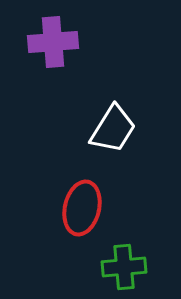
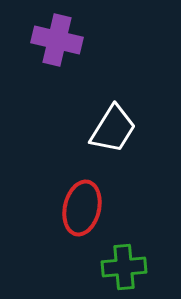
purple cross: moved 4 px right, 2 px up; rotated 18 degrees clockwise
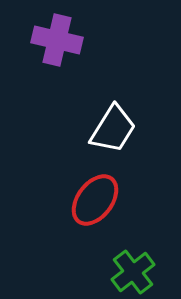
red ellipse: moved 13 px right, 8 px up; rotated 24 degrees clockwise
green cross: moved 9 px right, 5 px down; rotated 33 degrees counterclockwise
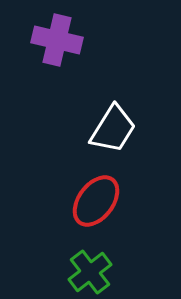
red ellipse: moved 1 px right, 1 px down
green cross: moved 43 px left
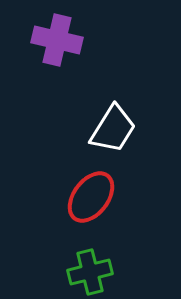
red ellipse: moved 5 px left, 4 px up
green cross: rotated 24 degrees clockwise
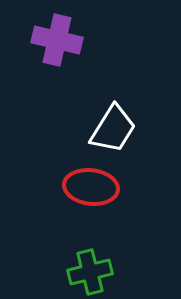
red ellipse: moved 10 px up; rotated 60 degrees clockwise
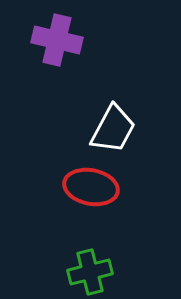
white trapezoid: rotated 4 degrees counterclockwise
red ellipse: rotated 4 degrees clockwise
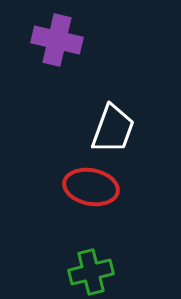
white trapezoid: rotated 8 degrees counterclockwise
green cross: moved 1 px right
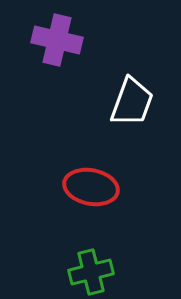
white trapezoid: moved 19 px right, 27 px up
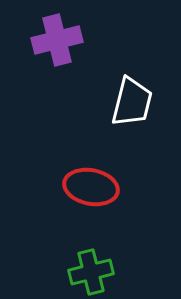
purple cross: rotated 27 degrees counterclockwise
white trapezoid: rotated 6 degrees counterclockwise
